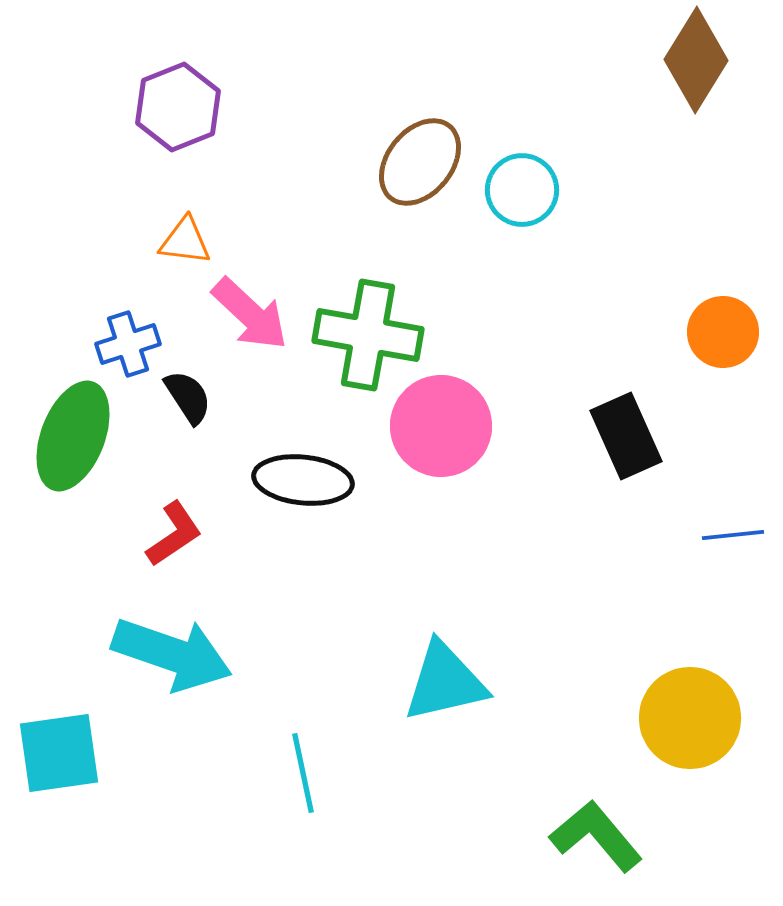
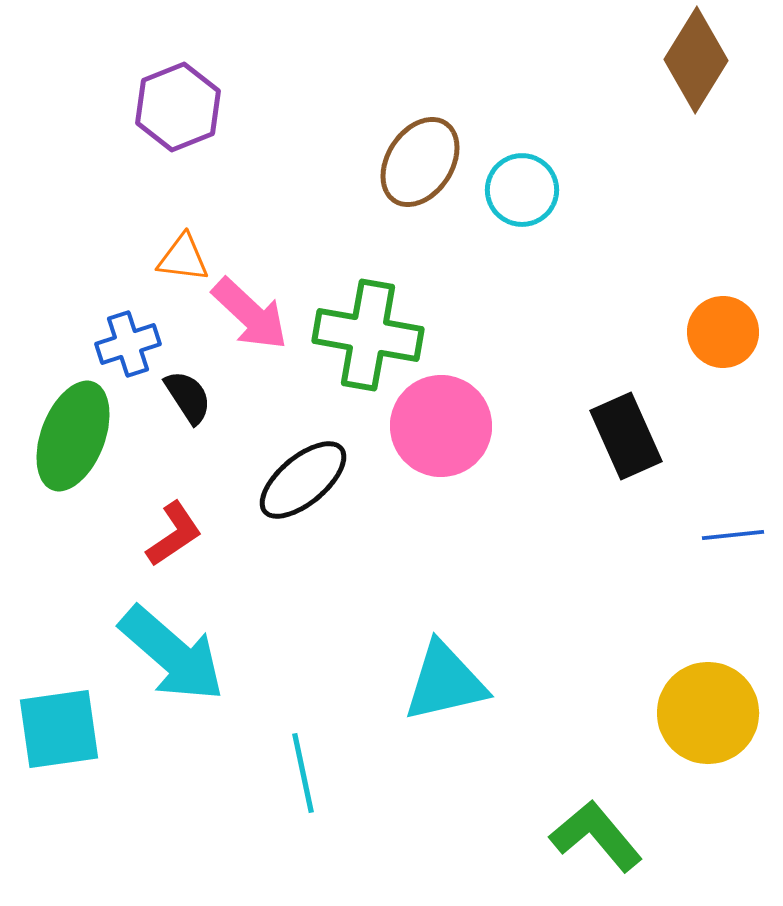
brown ellipse: rotated 6 degrees counterclockwise
orange triangle: moved 2 px left, 17 px down
black ellipse: rotated 46 degrees counterclockwise
cyan arrow: rotated 22 degrees clockwise
yellow circle: moved 18 px right, 5 px up
cyan square: moved 24 px up
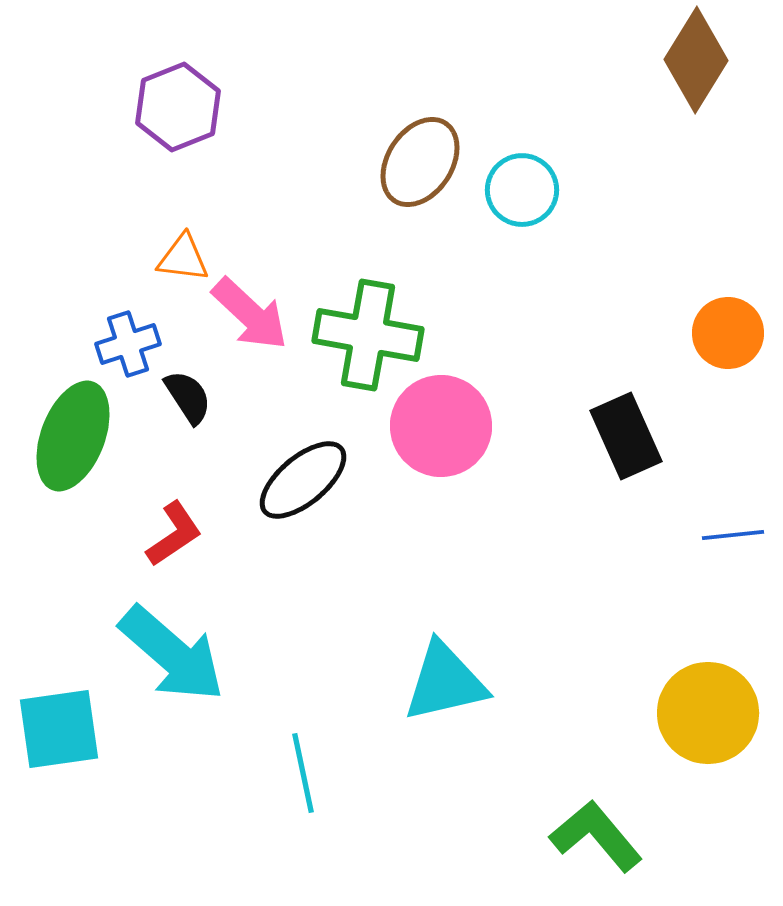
orange circle: moved 5 px right, 1 px down
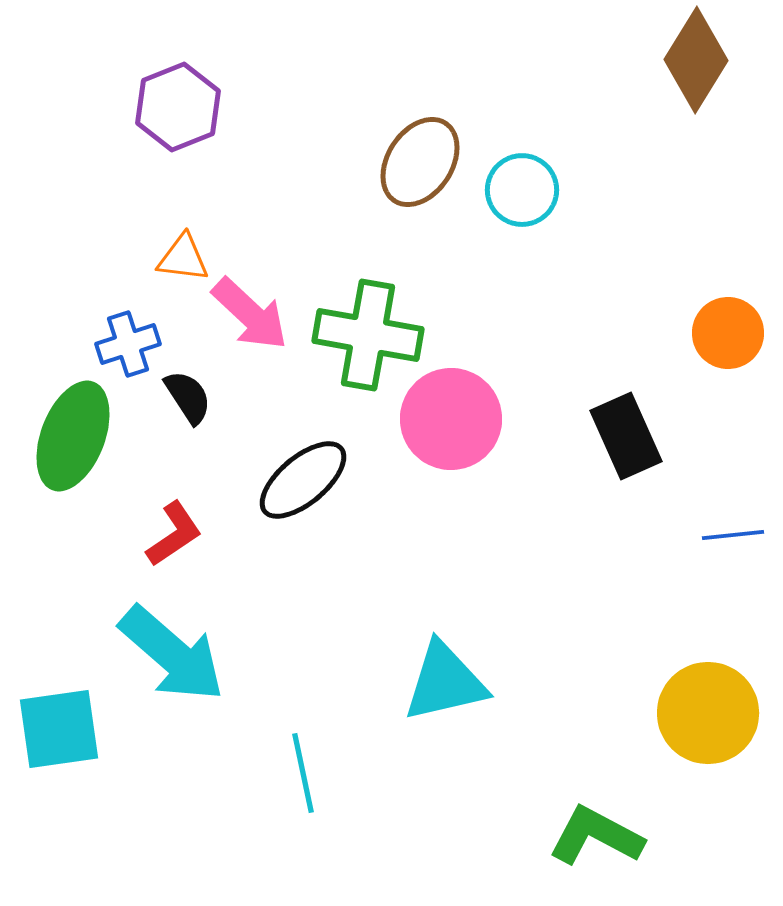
pink circle: moved 10 px right, 7 px up
green L-shape: rotated 22 degrees counterclockwise
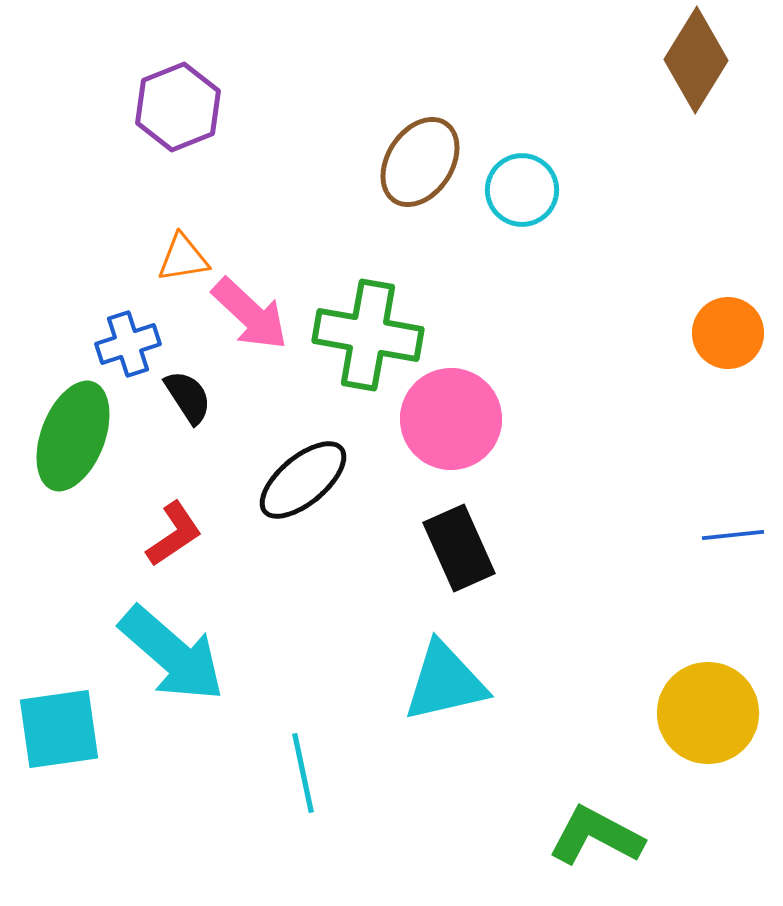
orange triangle: rotated 16 degrees counterclockwise
black rectangle: moved 167 px left, 112 px down
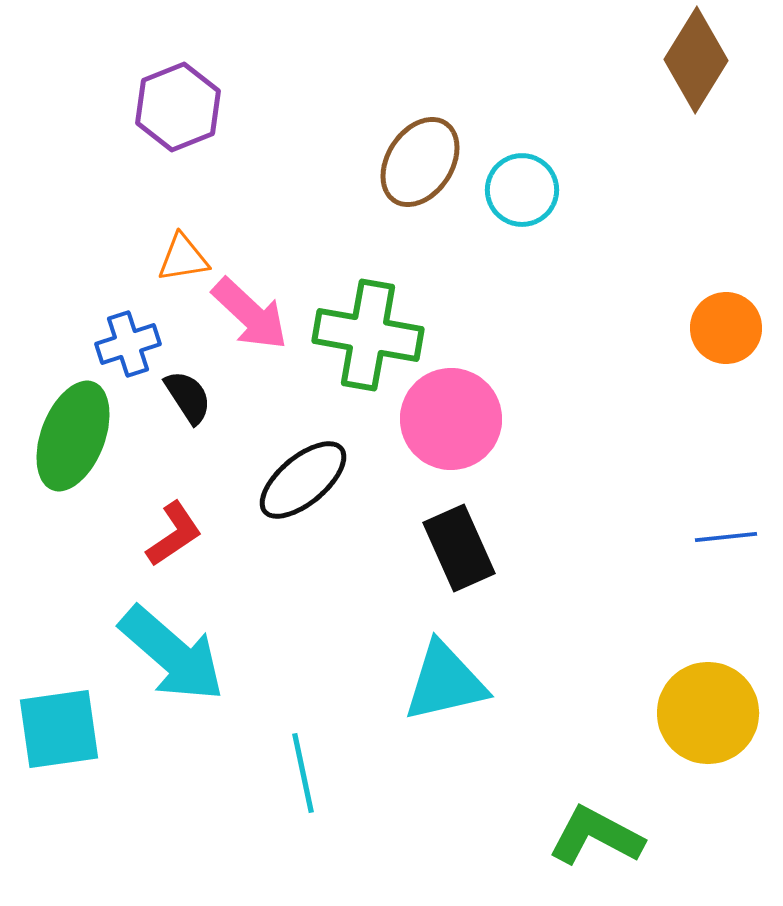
orange circle: moved 2 px left, 5 px up
blue line: moved 7 px left, 2 px down
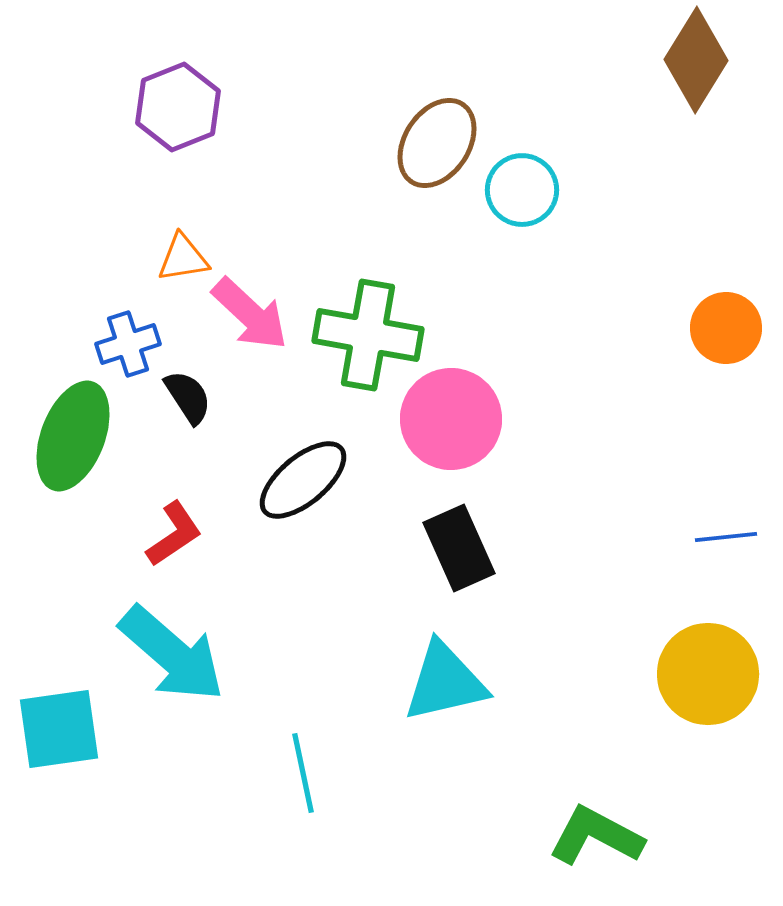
brown ellipse: moved 17 px right, 19 px up
yellow circle: moved 39 px up
